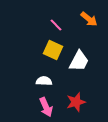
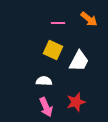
pink line: moved 2 px right, 2 px up; rotated 48 degrees counterclockwise
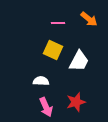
white semicircle: moved 3 px left
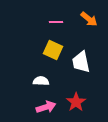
pink line: moved 2 px left, 1 px up
white trapezoid: moved 2 px right, 1 px down; rotated 140 degrees clockwise
red star: rotated 18 degrees counterclockwise
pink arrow: rotated 84 degrees counterclockwise
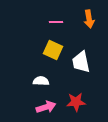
orange arrow: rotated 42 degrees clockwise
red star: rotated 30 degrees clockwise
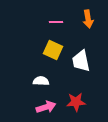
orange arrow: moved 1 px left
white trapezoid: moved 1 px up
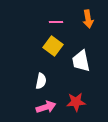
yellow square: moved 4 px up; rotated 12 degrees clockwise
white semicircle: rotated 98 degrees clockwise
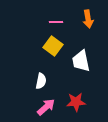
pink arrow: rotated 24 degrees counterclockwise
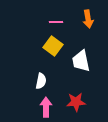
pink arrow: rotated 48 degrees counterclockwise
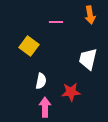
orange arrow: moved 2 px right, 4 px up
yellow square: moved 24 px left
white trapezoid: moved 7 px right, 2 px up; rotated 25 degrees clockwise
red star: moved 5 px left, 10 px up
pink arrow: moved 1 px left
